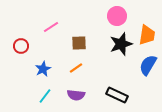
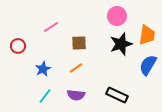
red circle: moved 3 px left
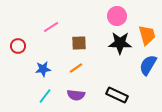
orange trapezoid: rotated 25 degrees counterclockwise
black star: moved 1 px left, 1 px up; rotated 20 degrees clockwise
blue star: rotated 21 degrees clockwise
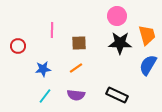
pink line: moved 1 px right, 3 px down; rotated 56 degrees counterclockwise
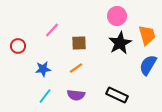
pink line: rotated 42 degrees clockwise
black star: rotated 30 degrees counterclockwise
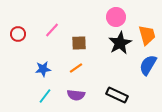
pink circle: moved 1 px left, 1 px down
red circle: moved 12 px up
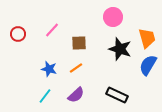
pink circle: moved 3 px left
orange trapezoid: moved 3 px down
black star: moved 6 px down; rotated 25 degrees counterclockwise
blue star: moved 6 px right; rotated 21 degrees clockwise
purple semicircle: rotated 48 degrees counterclockwise
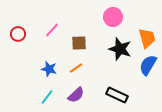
cyan line: moved 2 px right, 1 px down
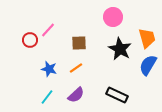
pink line: moved 4 px left
red circle: moved 12 px right, 6 px down
black star: rotated 10 degrees clockwise
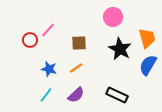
cyan line: moved 1 px left, 2 px up
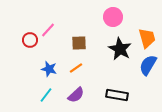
black rectangle: rotated 15 degrees counterclockwise
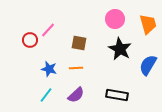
pink circle: moved 2 px right, 2 px down
orange trapezoid: moved 1 px right, 14 px up
brown square: rotated 14 degrees clockwise
orange line: rotated 32 degrees clockwise
